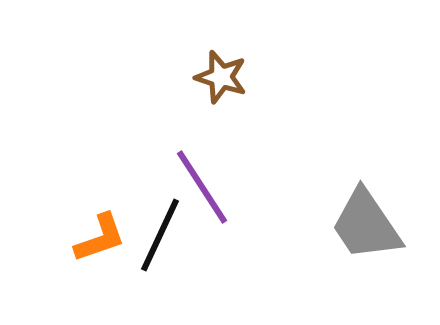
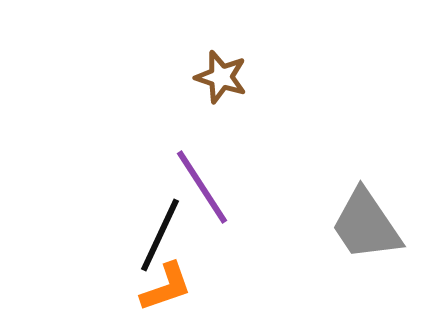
orange L-shape: moved 66 px right, 49 px down
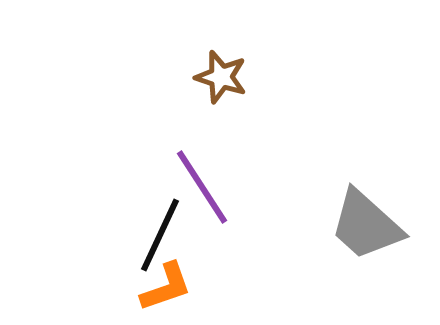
gray trapezoid: rotated 14 degrees counterclockwise
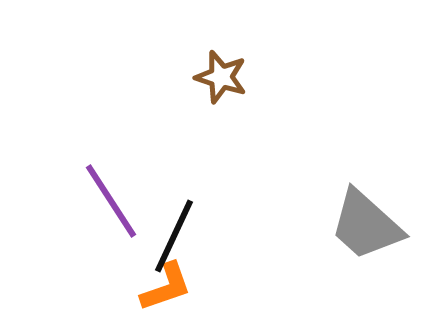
purple line: moved 91 px left, 14 px down
black line: moved 14 px right, 1 px down
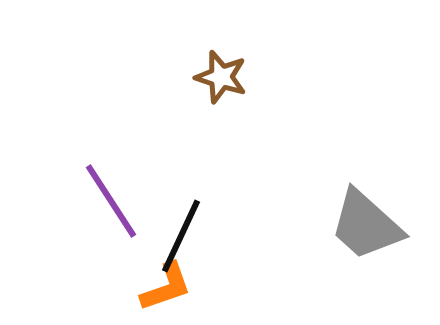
black line: moved 7 px right
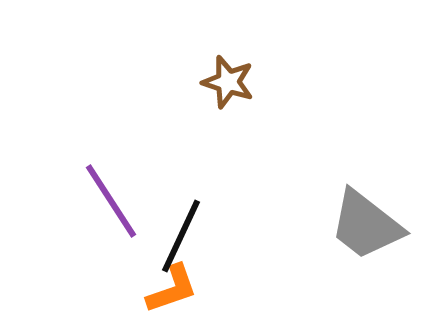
brown star: moved 7 px right, 5 px down
gray trapezoid: rotated 4 degrees counterclockwise
orange L-shape: moved 6 px right, 2 px down
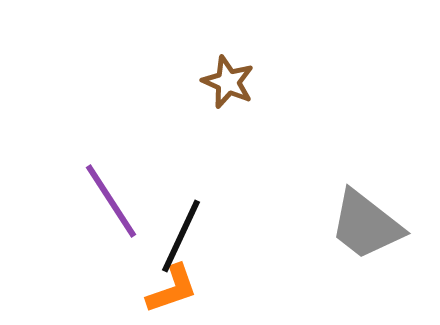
brown star: rotated 6 degrees clockwise
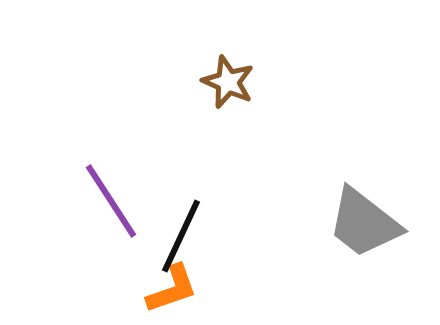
gray trapezoid: moved 2 px left, 2 px up
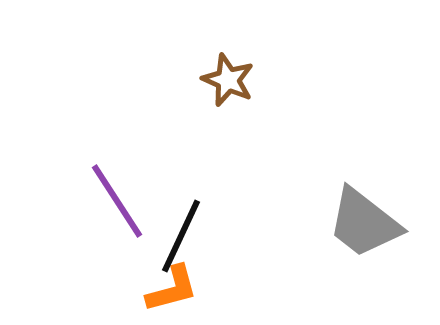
brown star: moved 2 px up
purple line: moved 6 px right
orange L-shape: rotated 4 degrees clockwise
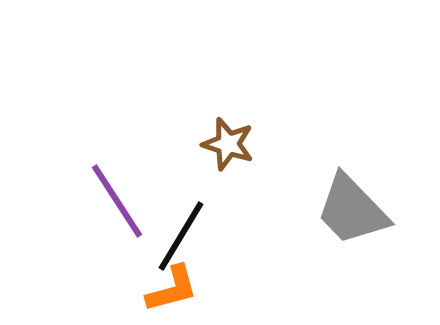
brown star: moved 64 px down; rotated 6 degrees counterclockwise
gray trapezoid: moved 12 px left, 13 px up; rotated 8 degrees clockwise
black line: rotated 6 degrees clockwise
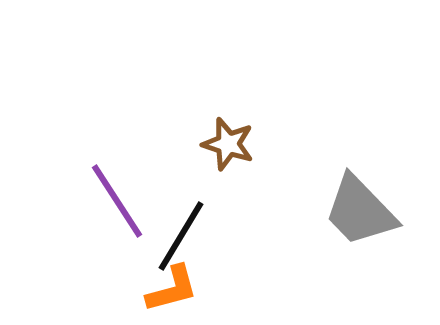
gray trapezoid: moved 8 px right, 1 px down
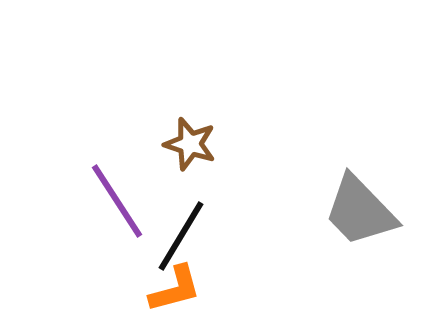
brown star: moved 38 px left
orange L-shape: moved 3 px right
